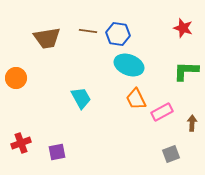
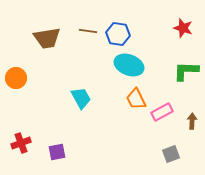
brown arrow: moved 2 px up
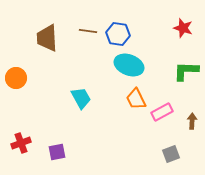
brown trapezoid: rotated 96 degrees clockwise
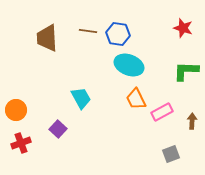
orange circle: moved 32 px down
purple square: moved 1 px right, 23 px up; rotated 36 degrees counterclockwise
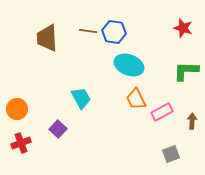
blue hexagon: moved 4 px left, 2 px up
orange circle: moved 1 px right, 1 px up
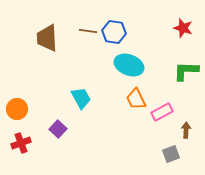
brown arrow: moved 6 px left, 9 px down
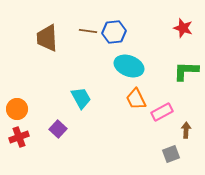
blue hexagon: rotated 15 degrees counterclockwise
cyan ellipse: moved 1 px down
red cross: moved 2 px left, 6 px up
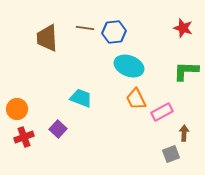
brown line: moved 3 px left, 3 px up
cyan trapezoid: rotated 40 degrees counterclockwise
brown arrow: moved 2 px left, 3 px down
red cross: moved 5 px right
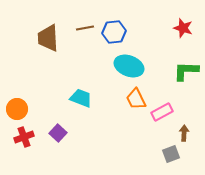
brown line: rotated 18 degrees counterclockwise
brown trapezoid: moved 1 px right
purple square: moved 4 px down
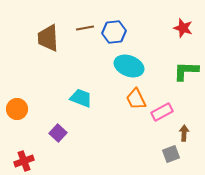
red cross: moved 24 px down
